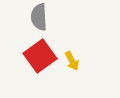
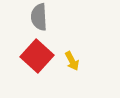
red square: moved 3 px left; rotated 12 degrees counterclockwise
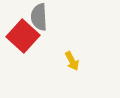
red square: moved 14 px left, 20 px up
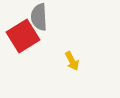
red square: rotated 16 degrees clockwise
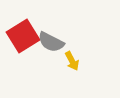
gray semicircle: moved 12 px right, 25 px down; rotated 60 degrees counterclockwise
